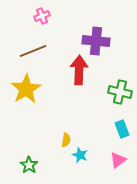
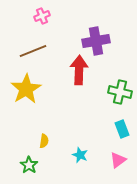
purple cross: rotated 16 degrees counterclockwise
yellow semicircle: moved 22 px left, 1 px down
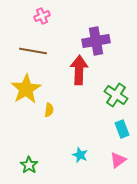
brown line: rotated 32 degrees clockwise
green cross: moved 4 px left, 3 px down; rotated 20 degrees clockwise
yellow semicircle: moved 5 px right, 31 px up
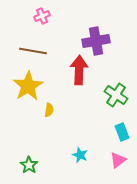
yellow star: moved 2 px right, 3 px up
cyan rectangle: moved 3 px down
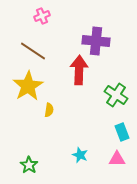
purple cross: rotated 16 degrees clockwise
brown line: rotated 24 degrees clockwise
pink triangle: moved 1 px left, 1 px up; rotated 36 degrees clockwise
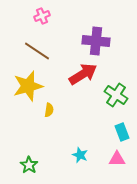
brown line: moved 4 px right
red arrow: moved 4 px right, 4 px down; rotated 56 degrees clockwise
yellow star: rotated 16 degrees clockwise
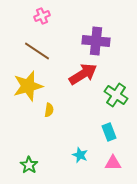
cyan rectangle: moved 13 px left
pink triangle: moved 4 px left, 4 px down
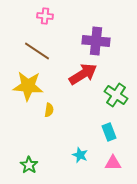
pink cross: moved 3 px right; rotated 28 degrees clockwise
yellow star: rotated 20 degrees clockwise
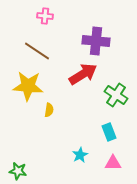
cyan star: rotated 21 degrees clockwise
green star: moved 11 px left, 6 px down; rotated 24 degrees counterclockwise
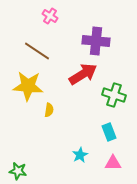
pink cross: moved 5 px right; rotated 28 degrees clockwise
green cross: moved 2 px left; rotated 15 degrees counterclockwise
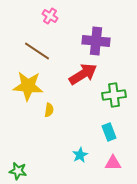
green cross: rotated 25 degrees counterclockwise
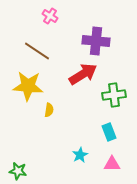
pink triangle: moved 1 px left, 1 px down
